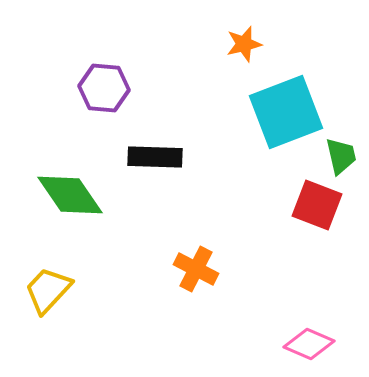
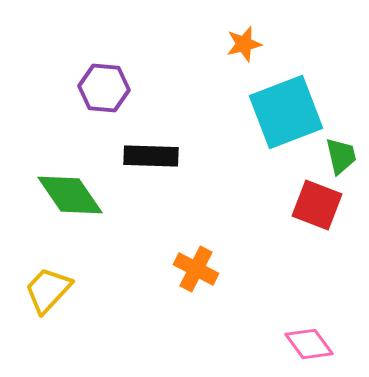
black rectangle: moved 4 px left, 1 px up
pink diamond: rotated 30 degrees clockwise
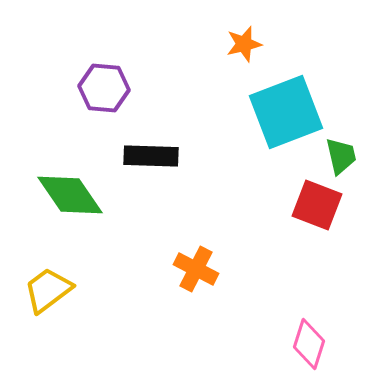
yellow trapezoid: rotated 10 degrees clockwise
pink diamond: rotated 54 degrees clockwise
